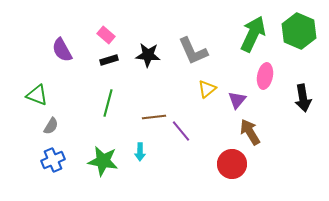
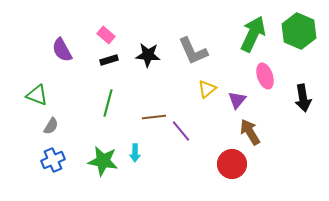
pink ellipse: rotated 30 degrees counterclockwise
cyan arrow: moved 5 px left, 1 px down
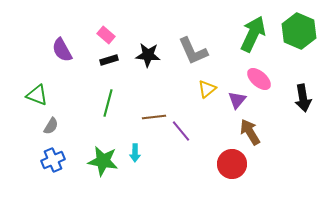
pink ellipse: moved 6 px left, 3 px down; rotated 30 degrees counterclockwise
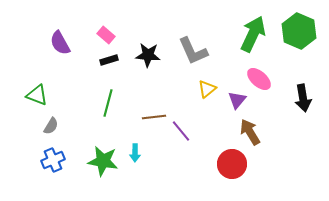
purple semicircle: moved 2 px left, 7 px up
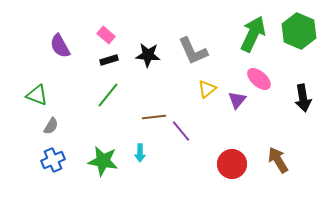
purple semicircle: moved 3 px down
green line: moved 8 px up; rotated 24 degrees clockwise
brown arrow: moved 28 px right, 28 px down
cyan arrow: moved 5 px right
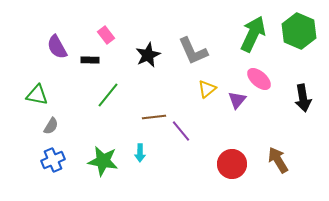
pink rectangle: rotated 12 degrees clockwise
purple semicircle: moved 3 px left, 1 px down
black star: rotated 30 degrees counterclockwise
black rectangle: moved 19 px left; rotated 18 degrees clockwise
green triangle: rotated 10 degrees counterclockwise
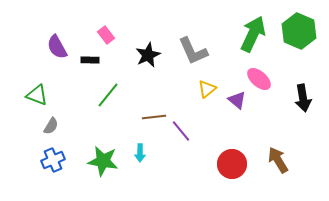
green triangle: rotated 10 degrees clockwise
purple triangle: rotated 30 degrees counterclockwise
